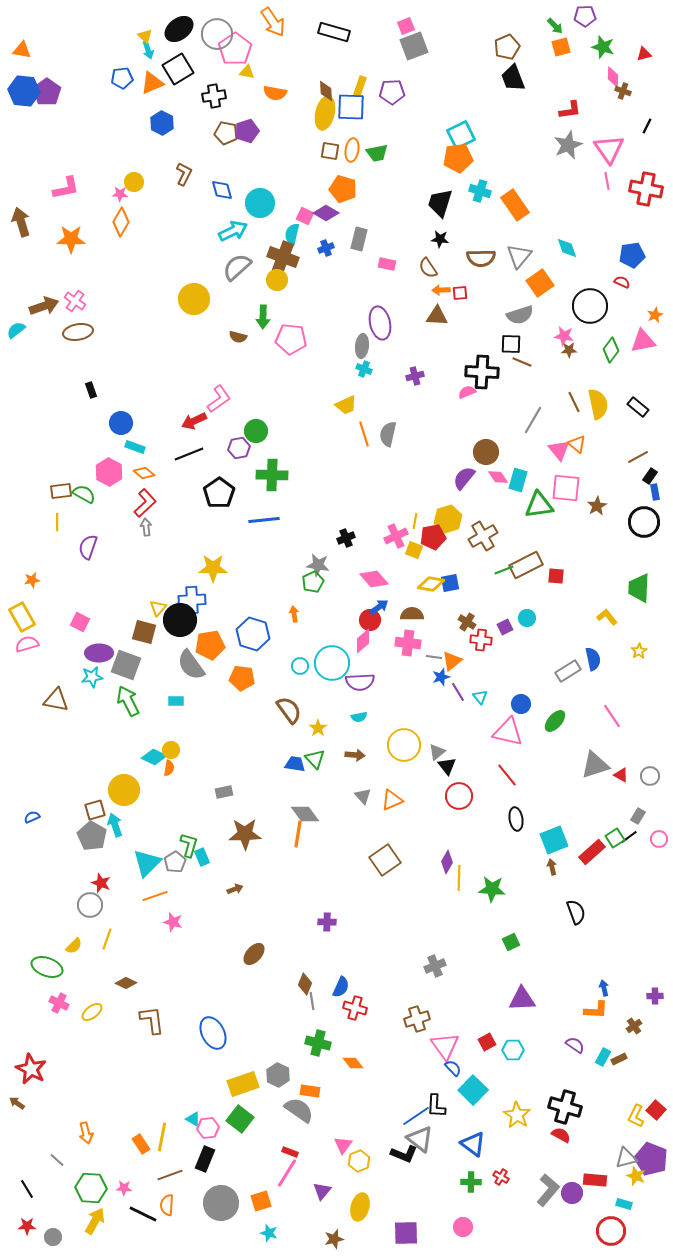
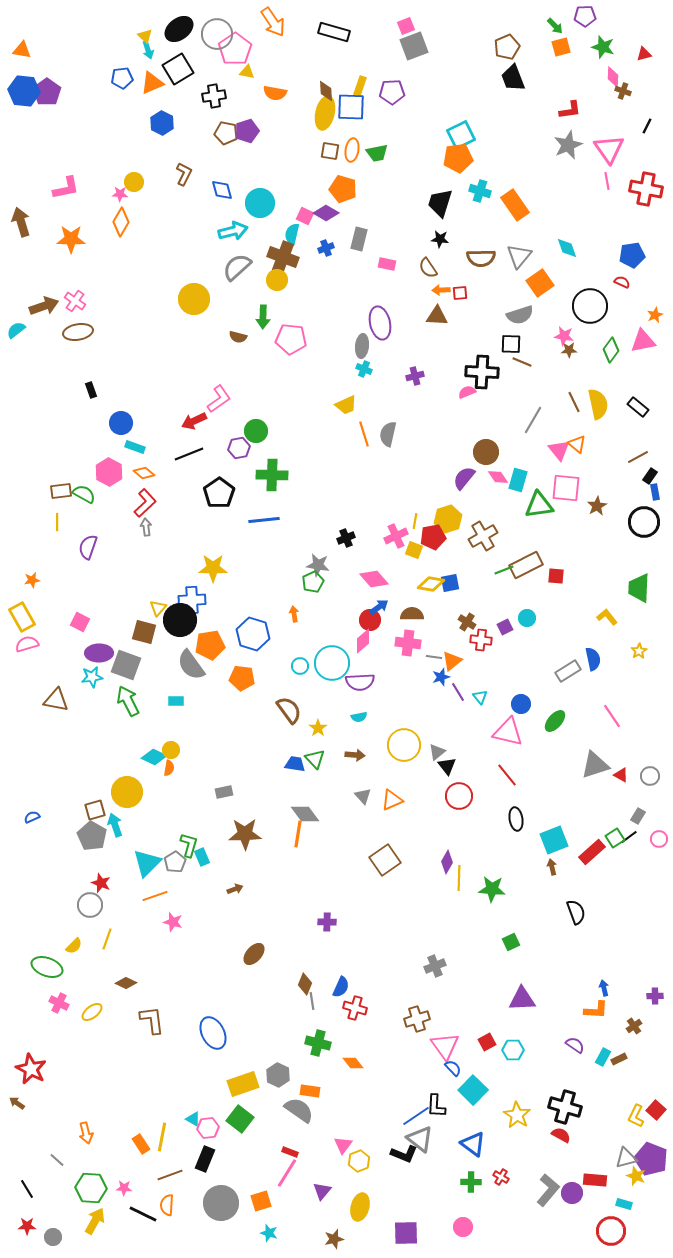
cyan arrow at (233, 231): rotated 12 degrees clockwise
yellow circle at (124, 790): moved 3 px right, 2 px down
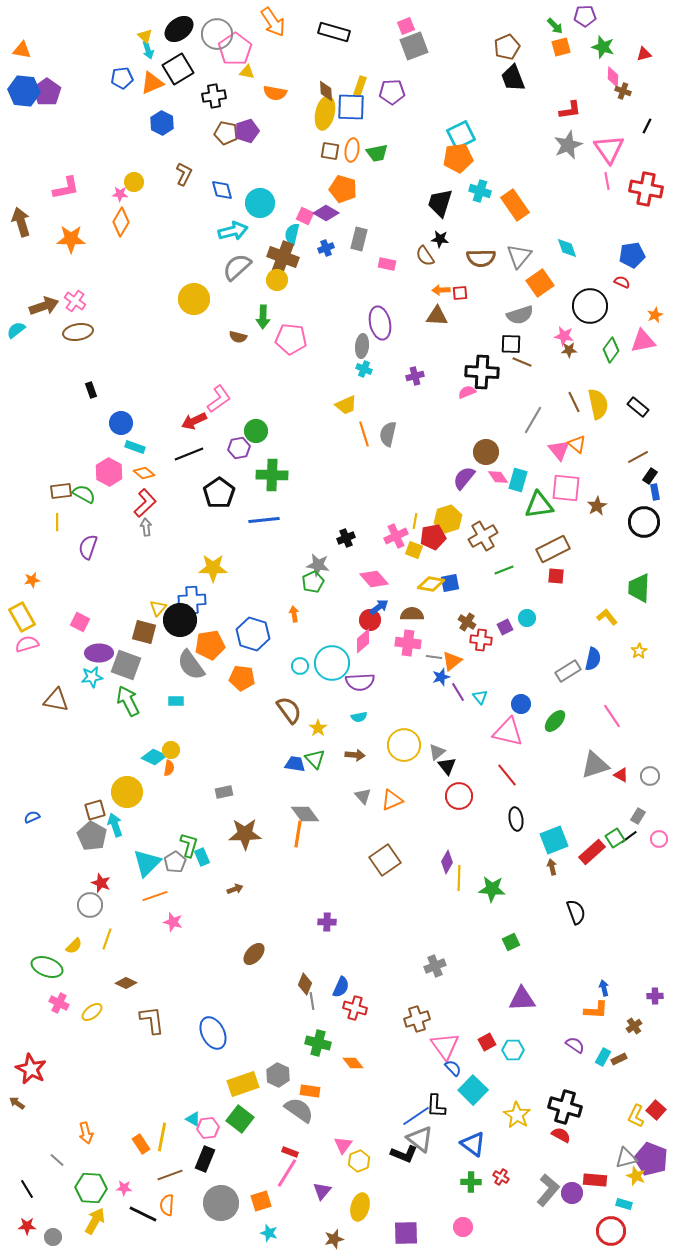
brown semicircle at (428, 268): moved 3 px left, 12 px up
brown rectangle at (526, 565): moved 27 px right, 16 px up
blue semicircle at (593, 659): rotated 25 degrees clockwise
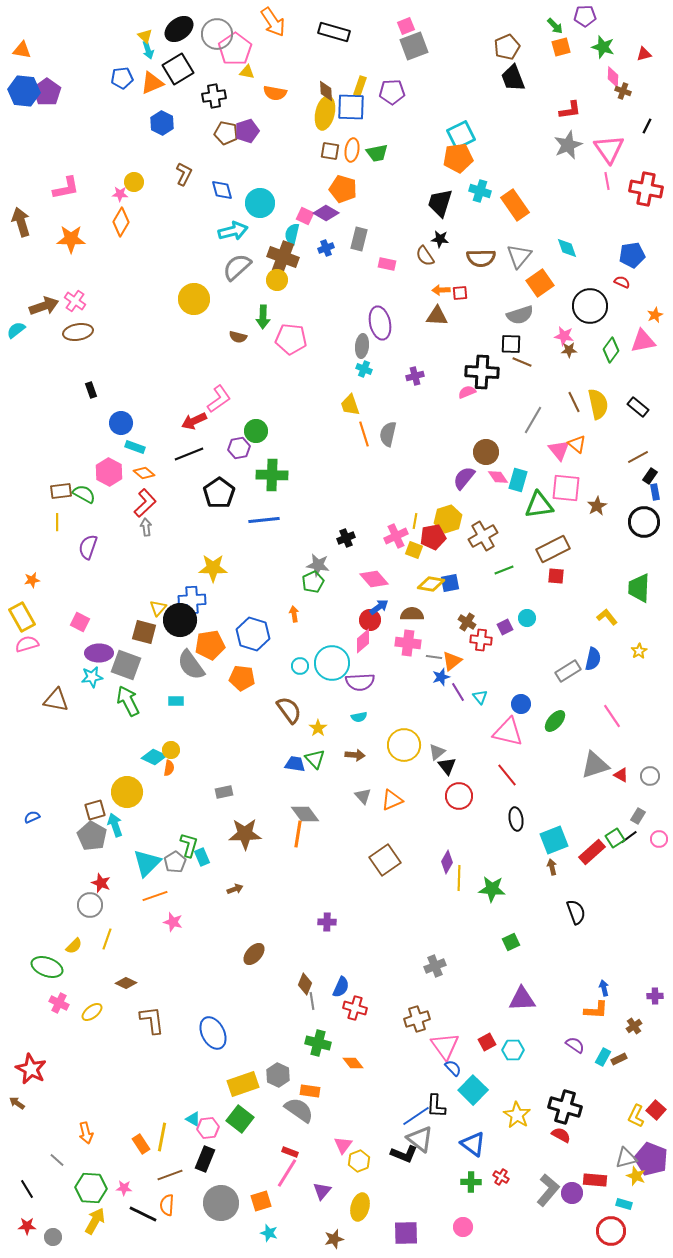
yellow trapezoid at (346, 405): moved 4 px right; rotated 95 degrees clockwise
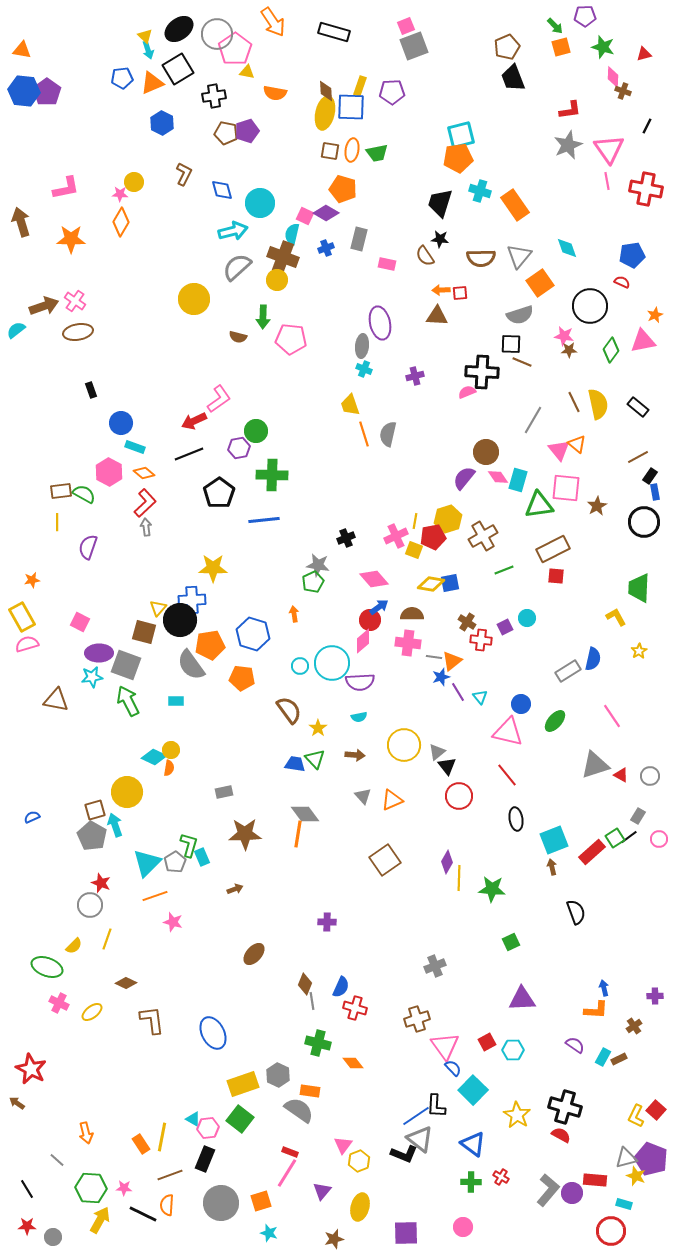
cyan square at (461, 135): rotated 12 degrees clockwise
yellow L-shape at (607, 617): moved 9 px right; rotated 10 degrees clockwise
yellow arrow at (95, 1221): moved 5 px right, 1 px up
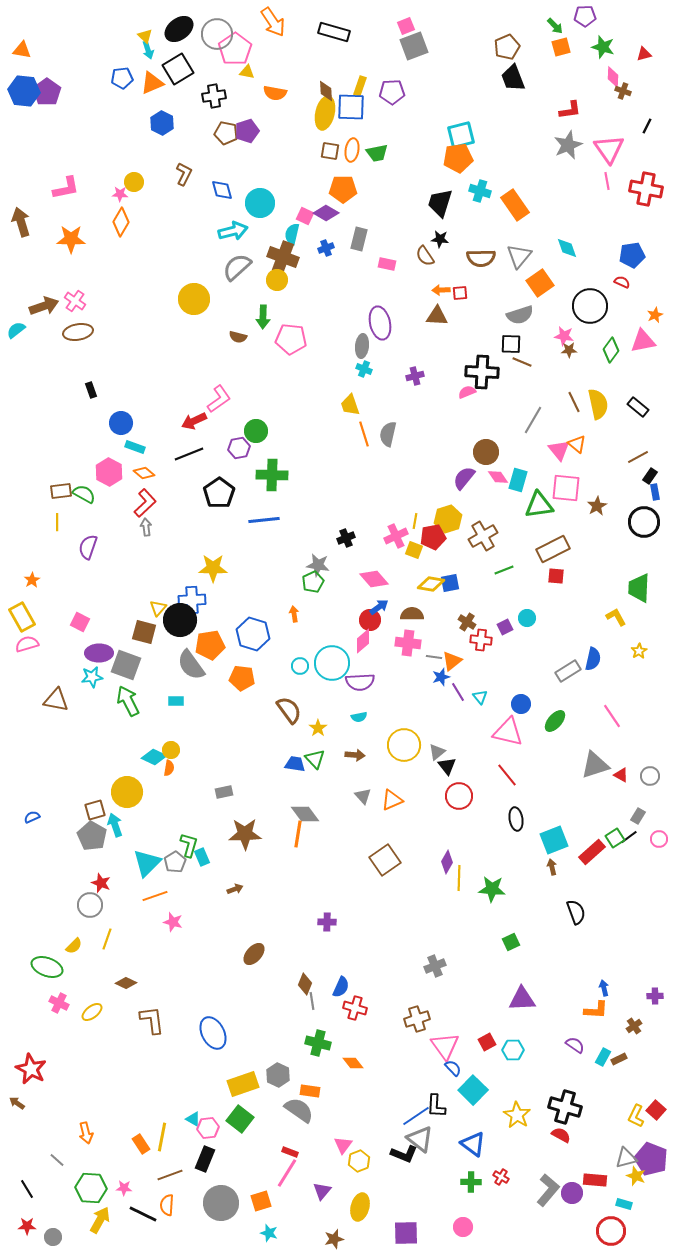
orange pentagon at (343, 189): rotated 16 degrees counterclockwise
orange star at (32, 580): rotated 21 degrees counterclockwise
